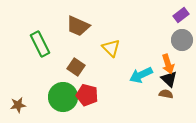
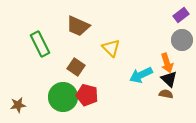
orange arrow: moved 1 px left, 1 px up
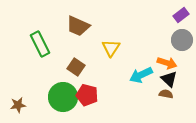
yellow triangle: rotated 18 degrees clockwise
orange arrow: rotated 54 degrees counterclockwise
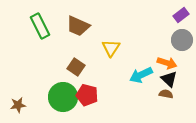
green rectangle: moved 18 px up
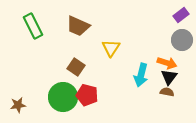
green rectangle: moved 7 px left
cyan arrow: rotated 50 degrees counterclockwise
black triangle: moved 2 px up; rotated 24 degrees clockwise
brown semicircle: moved 1 px right, 2 px up
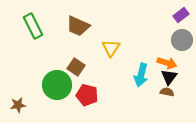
green circle: moved 6 px left, 12 px up
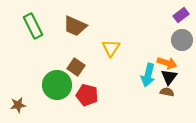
brown trapezoid: moved 3 px left
cyan arrow: moved 7 px right
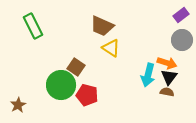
brown trapezoid: moved 27 px right
yellow triangle: rotated 30 degrees counterclockwise
green circle: moved 4 px right
brown star: rotated 21 degrees counterclockwise
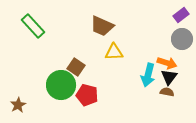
green rectangle: rotated 15 degrees counterclockwise
gray circle: moved 1 px up
yellow triangle: moved 3 px right, 4 px down; rotated 36 degrees counterclockwise
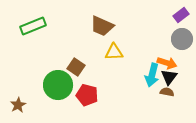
green rectangle: rotated 70 degrees counterclockwise
cyan arrow: moved 4 px right
green circle: moved 3 px left
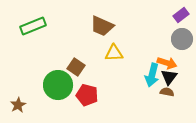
yellow triangle: moved 1 px down
